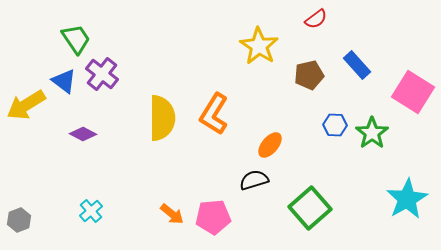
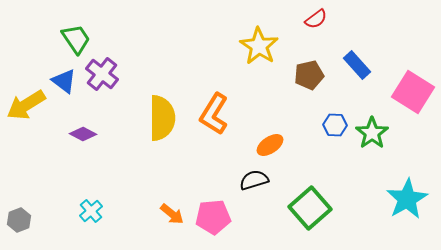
orange ellipse: rotated 16 degrees clockwise
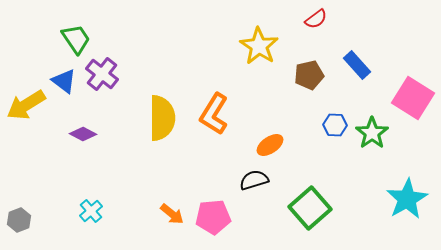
pink square: moved 6 px down
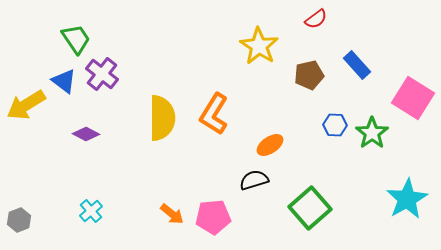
purple diamond: moved 3 px right
